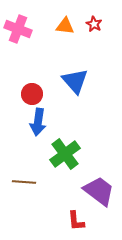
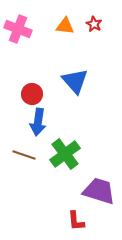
brown line: moved 27 px up; rotated 15 degrees clockwise
purple trapezoid: rotated 20 degrees counterclockwise
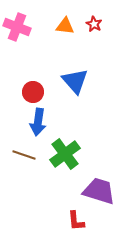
pink cross: moved 1 px left, 2 px up
red circle: moved 1 px right, 2 px up
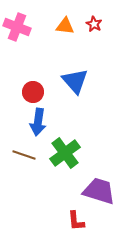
green cross: moved 1 px up
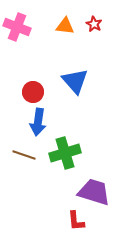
green cross: rotated 20 degrees clockwise
purple trapezoid: moved 5 px left, 1 px down
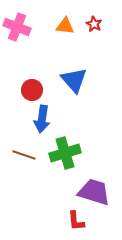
blue triangle: moved 1 px left, 1 px up
red circle: moved 1 px left, 2 px up
blue arrow: moved 4 px right, 3 px up
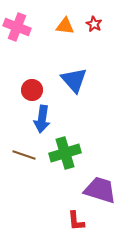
purple trapezoid: moved 6 px right, 2 px up
